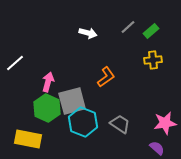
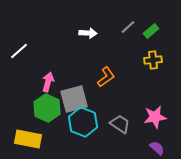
white arrow: rotated 12 degrees counterclockwise
white line: moved 4 px right, 12 px up
gray square: moved 2 px right, 2 px up
pink star: moved 10 px left, 6 px up
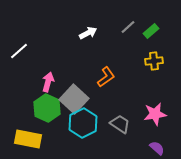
white arrow: rotated 30 degrees counterclockwise
yellow cross: moved 1 px right, 1 px down
gray square: rotated 32 degrees counterclockwise
pink star: moved 3 px up
cyan hexagon: moved 1 px down; rotated 12 degrees clockwise
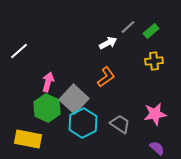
white arrow: moved 20 px right, 10 px down
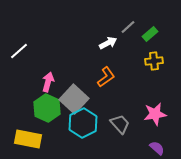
green rectangle: moved 1 px left, 3 px down
gray trapezoid: rotated 15 degrees clockwise
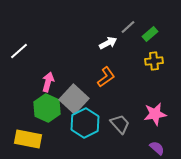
cyan hexagon: moved 2 px right
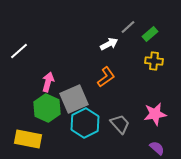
white arrow: moved 1 px right, 1 px down
yellow cross: rotated 12 degrees clockwise
gray square: rotated 24 degrees clockwise
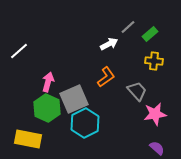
gray trapezoid: moved 17 px right, 33 px up
